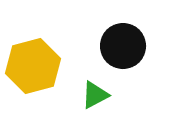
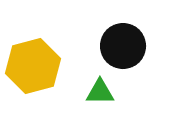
green triangle: moved 5 px right, 3 px up; rotated 28 degrees clockwise
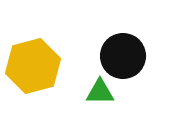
black circle: moved 10 px down
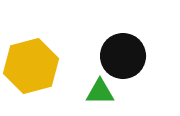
yellow hexagon: moved 2 px left
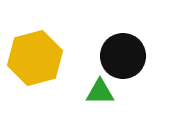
yellow hexagon: moved 4 px right, 8 px up
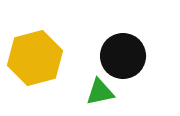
green triangle: rotated 12 degrees counterclockwise
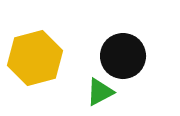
green triangle: rotated 16 degrees counterclockwise
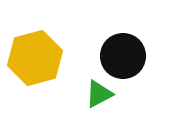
green triangle: moved 1 px left, 2 px down
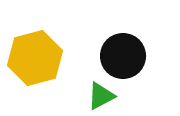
green triangle: moved 2 px right, 2 px down
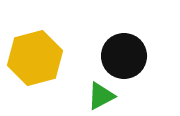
black circle: moved 1 px right
